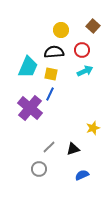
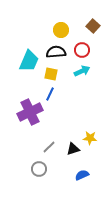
black semicircle: moved 2 px right
cyan trapezoid: moved 1 px right, 6 px up
cyan arrow: moved 3 px left
purple cross: moved 4 px down; rotated 25 degrees clockwise
yellow star: moved 3 px left, 10 px down; rotated 24 degrees clockwise
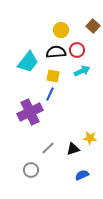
red circle: moved 5 px left
cyan trapezoid: moved 1 px left, 1 px down; rotated 15 degrees clockwise
yellow square: moved 2 px right, 2 px down
gray line: moved 1 px left, 1 px down
gray circle: moved 8 px left, 1 px down
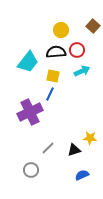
black triangle: moved 1 px right, 1 px down
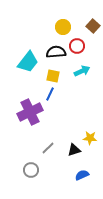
yellow circle: moved 2 px right, 3 px up
red circle: moved 4 px up
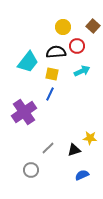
yellow square: moved 1 px left, 2 px up
purple cross: moved 6 px left; rotated 10 degrees counterclockwise
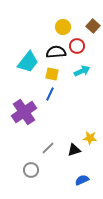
blue semicircle: moved 5 px down
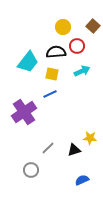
blue line: rotated 40 degrees clockwise
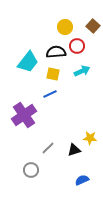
yellow circle: moved 2 px right
yellow square: moved 1 px right
purple cross: moved 3 px down
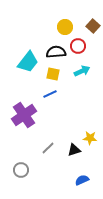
red circle: moved 1 px right
gray circle: moved 10 px left
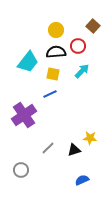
yellow circle: moved 9 px left, 3 px down
cyan arrow: rotated 21 degrees counterclockwise
